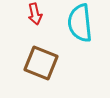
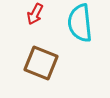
red arrow: rotated 40 degrees clockwise
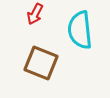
cyan semicircle: moved 7 px down
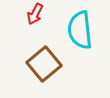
brown square: moved 3 px right, 1 px down; rotated 28 degrees clockwise
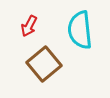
red arrow: moved 6 px left, 12 px down
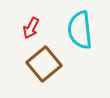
red arrow: moved 2 px right, 2 px down
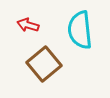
red arrow: moved 3 px left, 3 px up; rotated 80 degrees clockwise
